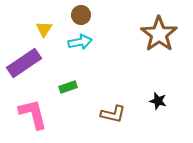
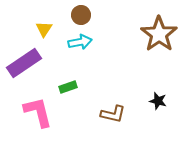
pink L-shape: moved 5 px right, 2 px up
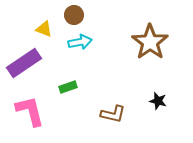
brown circle: moved 7 px left
yellow triangle: rotated 42 degrees counterclockwise
brown star: moved 9 px left, 8 px down
pink L-shape: moved 8 px left, 1 px up
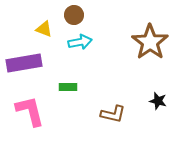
purple rectangle: rotated 24 degrees clockwise
green rectangle: rotated 18 degrees clockwise
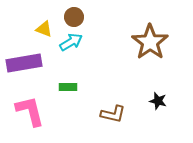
brown circle: moved 2 px down
cyan arrow: moved 9 px left; rotated 20 degrees counterclockwise
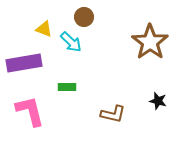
brown circle: moved 10 px right
cyan arrow: rotated 75 degrees clockwise
green rectangle: moved 1 px left
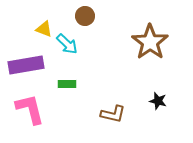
brown circle: moved 1 px right, 1 px up
cyan arrow: moved 4 px left, 2 px down
purple rectangle: moved 2 px right, 2 px down
green rectangle: moved 3 px up
pink L-shape: moved 2 px up
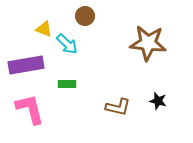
brown star: moved 2 px left, 1 px down; rotated 30 degrees counterclockwise
brown L-shape: moved 5 px right, 7 px up
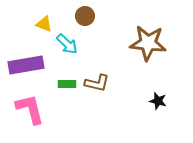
yellow triangle: moved 5 px up
brown L-shape: moved 21 px left, 24 px up
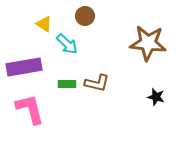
yellow triangle: rotated 12 degrees clockwise
purple rectangle: moved 2 px left, 2 px down
black star: moved 2 px left, 4 px up
